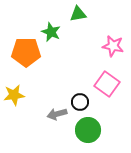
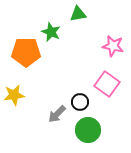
gray arrow: rotated 30 degrees counterclockwise
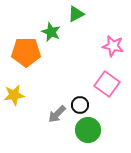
green triangle: moved 2 px left; rotated 18 degrees counterclockwise
black circle: moved 3 px down
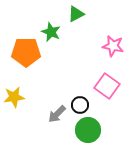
pink square: moved 2 px down
yellow star: moved 2 px down
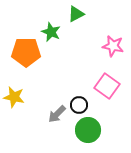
yellow star: rotated 20 degrees clockwise
black circle: moved 1 px left
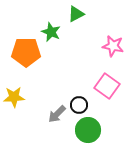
yellow star: rotated 15 degrees counterclockwise
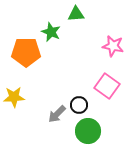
green triangle: rotated 24 degrees clockwise
green circle: moved 1 px down
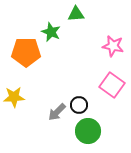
pink square: moved 5 px right, 1 px up
gray arrow: moved 2 px up
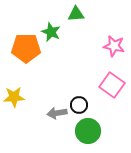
pink star: moved 1 px right
orange pentagon: moved 4 px up
gray arrow: moved 1 px down; rotated 36 degrees clockwise
